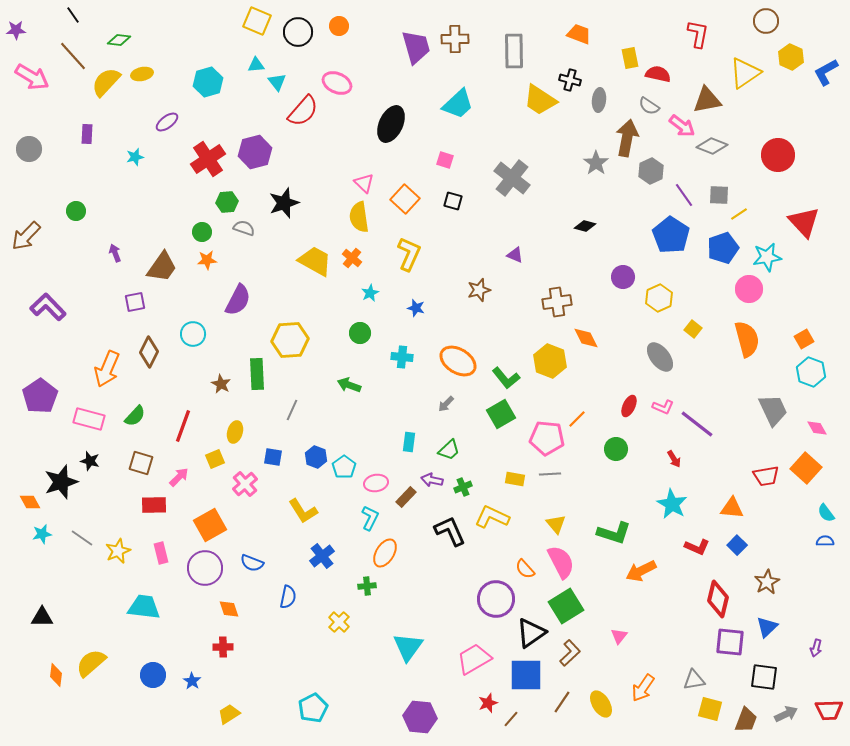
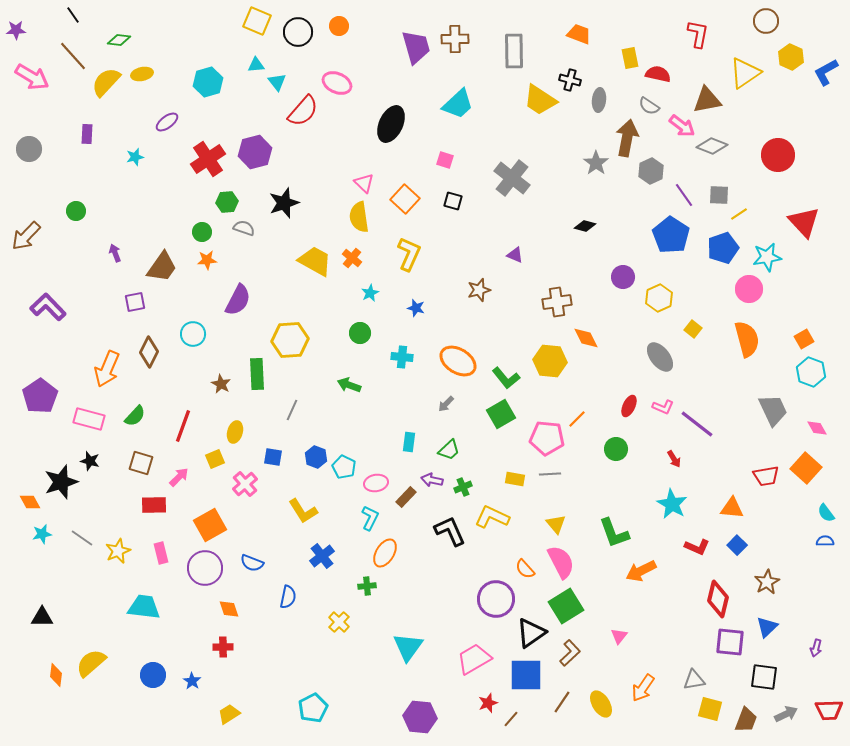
yellow hexagon at (550, 361): rotated 16 degrees counterclockwise
cyan pentagon at (344, 467): rotated 10 degrees counterclockwise
green L-shape at (614, 533): rotated 52 degrees clockwise
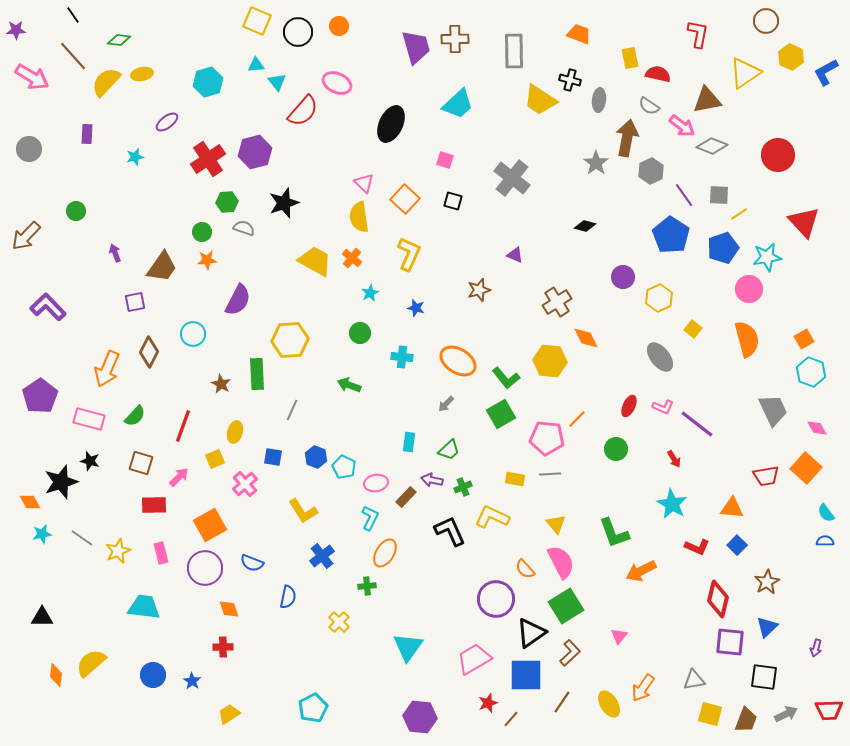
brown cross at (557, 302): rotated 24 degrees counterclockwise
yellow ellipse at (601, 704): moved 8 px right
yellow square at (710, 709): moved 5 px down
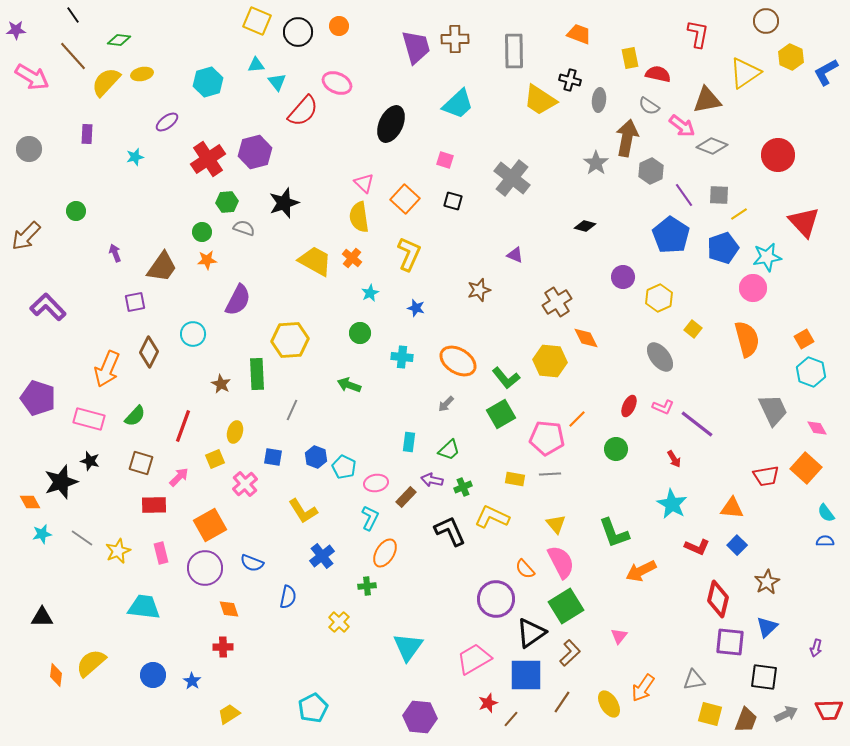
pink circle at (749, 289): moved 4 px right, 1 px up
purple pentagon at (40, 396): moved 2 px left, 2 px down; rotated 20 degrees counterclockwise
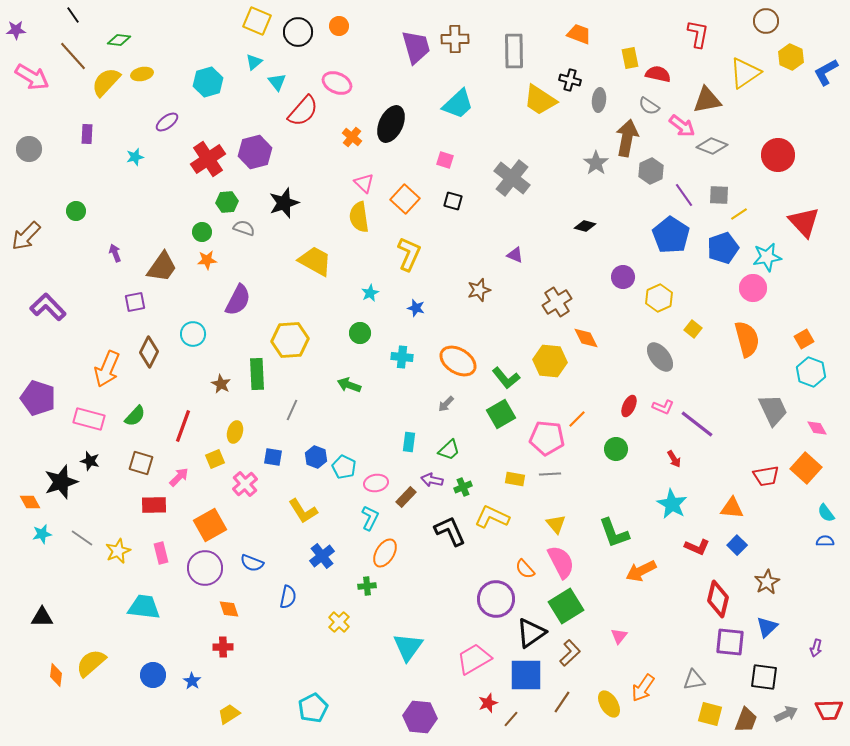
cyan triangle at (256, 65): moved 2 px left, 3 px up; rotated 36 degrees counterclockwise
orange cross at (352, 258): moved 121 px up
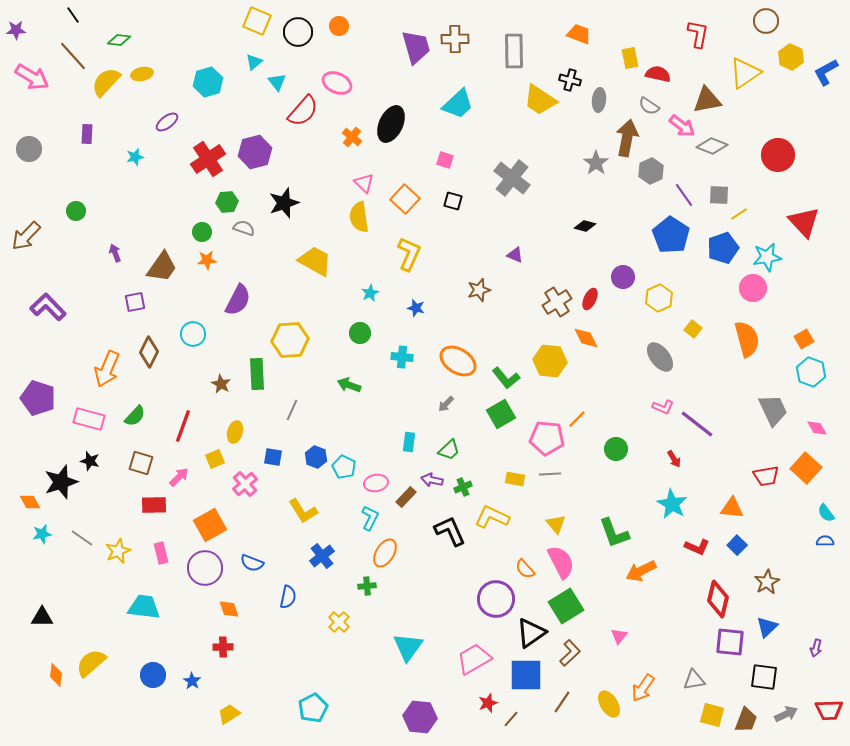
red ellipse at (629, 406): moved 39 px left, 107 px up
yellow square at (710, 714): moved 2 px right, 1 px down
